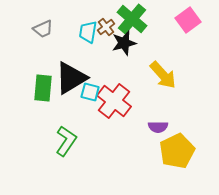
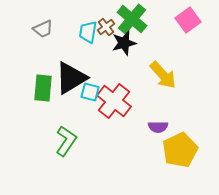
yellow pentagon: moved 3 px right, 1 px up
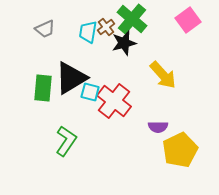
gray trapezoid: moved 2 px right
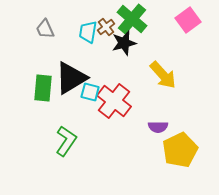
gray trapezoid: rotated 90 degrees clockwise
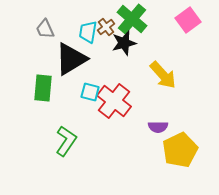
black triangle: moved 19 px up
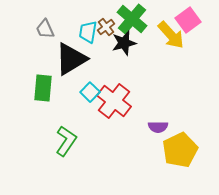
yellow arrow: moved 8 px right, 40 px up
cyan square: rotated 30 degrees clockwise
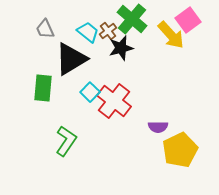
brown cross: moved 2 px right, 4 px down
cyan trapezoid: rotated 120 degrees clockwise
black star: moved 3 px left, 5 px down
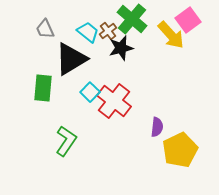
purple semicircle: moved 1 px left; rotated 84 degrees counterclockwise
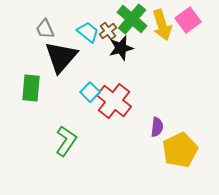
yellow arrow: moved 9 px left, 10 px up; rotated 24 degrees clockwise
black triangle: moved 10 px left, 2 px up; rotated 18 degrees counterclockwise
green rectangle: moved 12 px left
